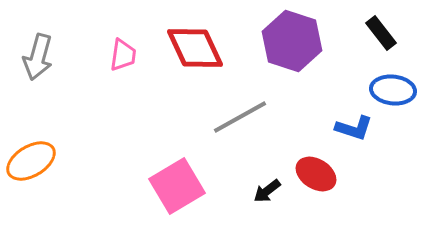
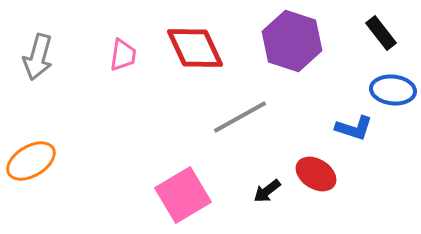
pink square: moved 6 px right, 9 px down
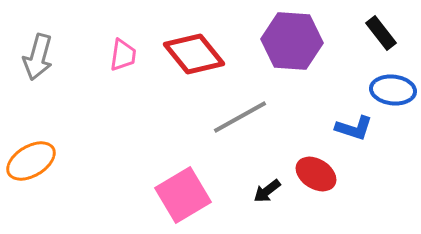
purple hexagon: rotated 14 degrees counterclockwise
red diamond: moved 1 px left, 6 px down; rotated 14 degrees counterclockwise
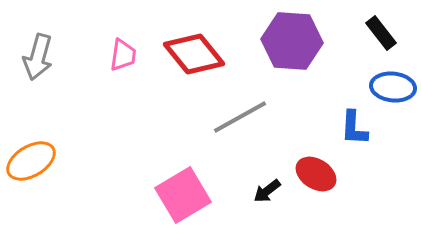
blue ellipse: moved 3 px up
blue L-shape: rotated 75 degrees clockwise
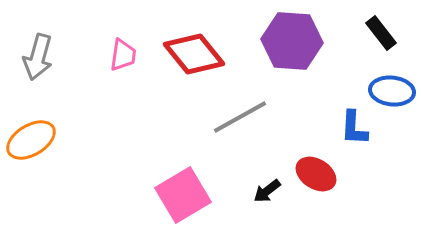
blue ellipse: moved 1 px left, 4 px down
orange ellipse: moved 21 px up
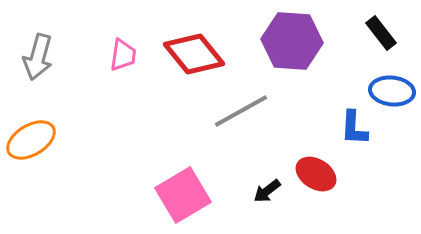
gray line: moved 1 px right, 6 px up
